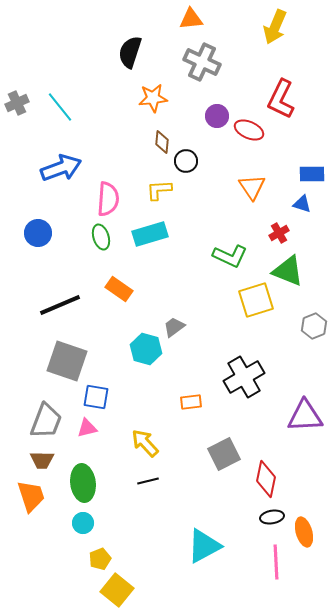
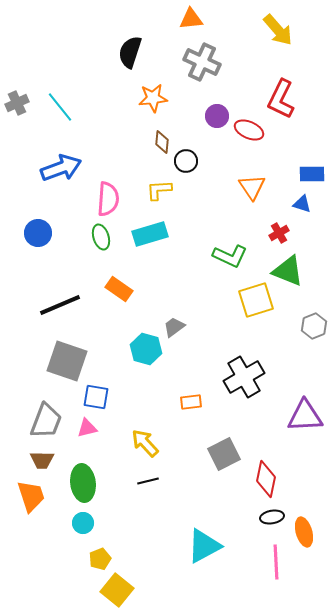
yellow arrow at (275, 27): moved 3 px right, 3 px down; rotated 64 degrees counterclockwise
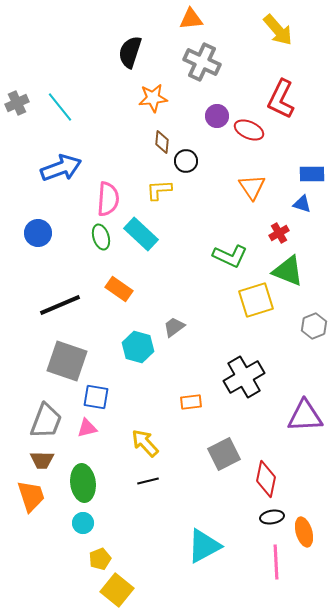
cyan rectangle at (150, 234): moved 9 px left; rotated 60 degrees clockwise
cyan hexagon at (146, 349): moved 8 px left, 2 px up
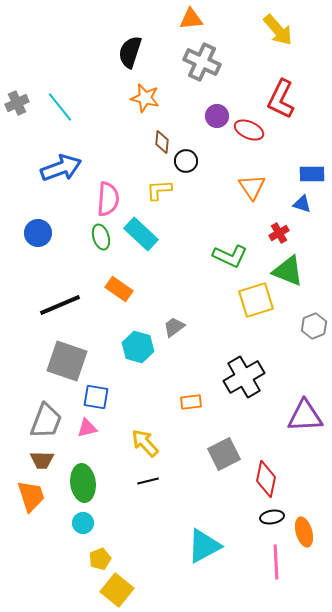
orange star at (153, 98): moved 8 px left; rotated 20 degrees clockwise
